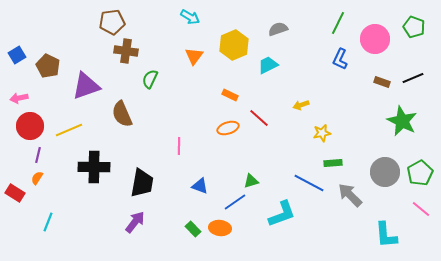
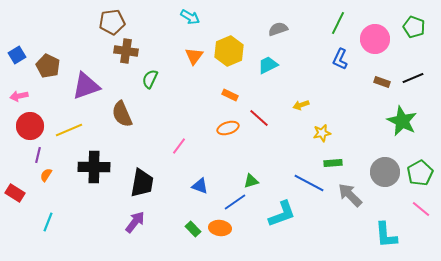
yellow hexagon at (234, 45): moved 5 px left, 6 px down
pink arrow at (19, 98): moved 2 px up
pink line at (179, 146): rotated 36 degrees clockwise
orange semicircle at (37, 178): moved 9 px right, 3 px up
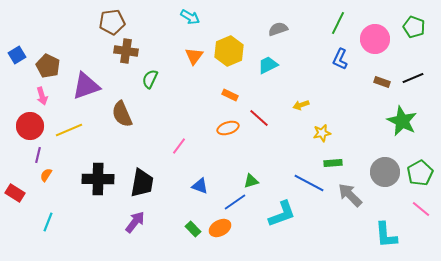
pink arrow at (19, 96): moved 23 px right; rotated 96 degrees counterclockwise
black cross at (94, 167): moved 4 px right, 12 px down
orange ellipse at (220, 228): rotated 35 degrees counterclockwise
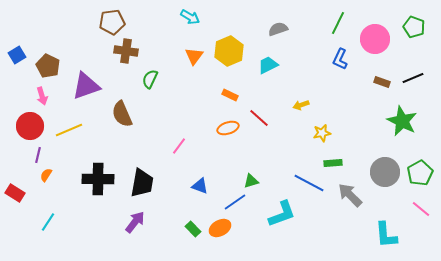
cyan line at (48, 222): rotated 12 degrees clockwise
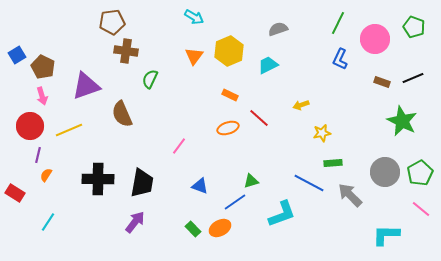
cyan arrow at (190, 17): moved 4 px right
brown pentagon at (48, 66): moved 5 px left, 1 px down
cyan L-shape at (386, 235): rotated 96 degrees clockwise
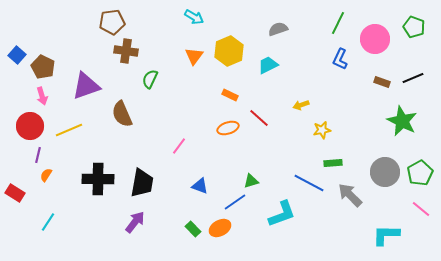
blue square at (17, 55): rotated 18 degrees counterclockwise
yellow star at (322, 133): moved 3 px up
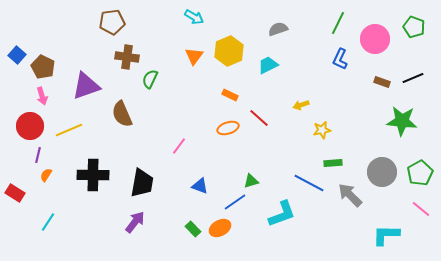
brown cross at (126, 51): moved 1 px right, 6 px down
green star at (402, 121): rotated 20 degrees counterclockwise
gray circle at (385, 172): moved 3 px left
black cross at (98, 179): moved 5 px left, 4 px up
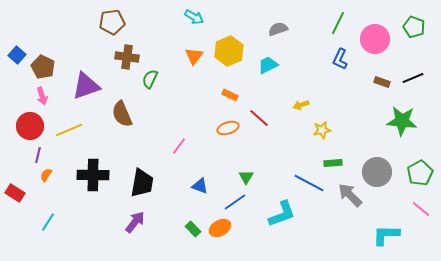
gray circle at (382, 172): moved 5 px left
green triangle at (251, 181): moved 5 px left, 4 px up; rotated 42 degrees counterclockwise
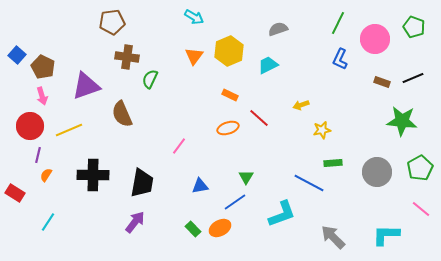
green pentagon at (420, 173): moved 5 px up
blue triangle at (200, 186): rotated 30 degrees counterclockwise
gray arrow at (350, 195): moved 17 px left, 42 px down
